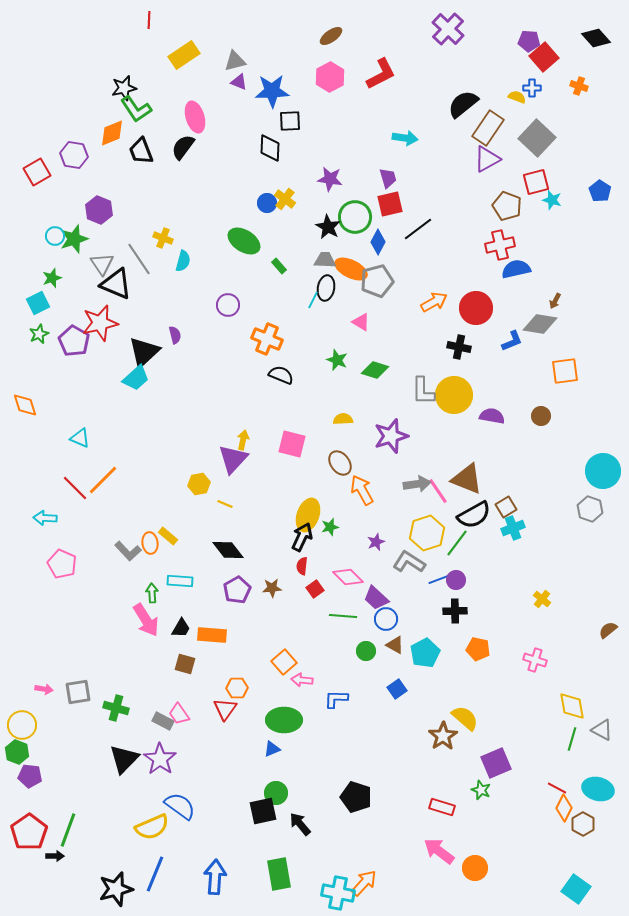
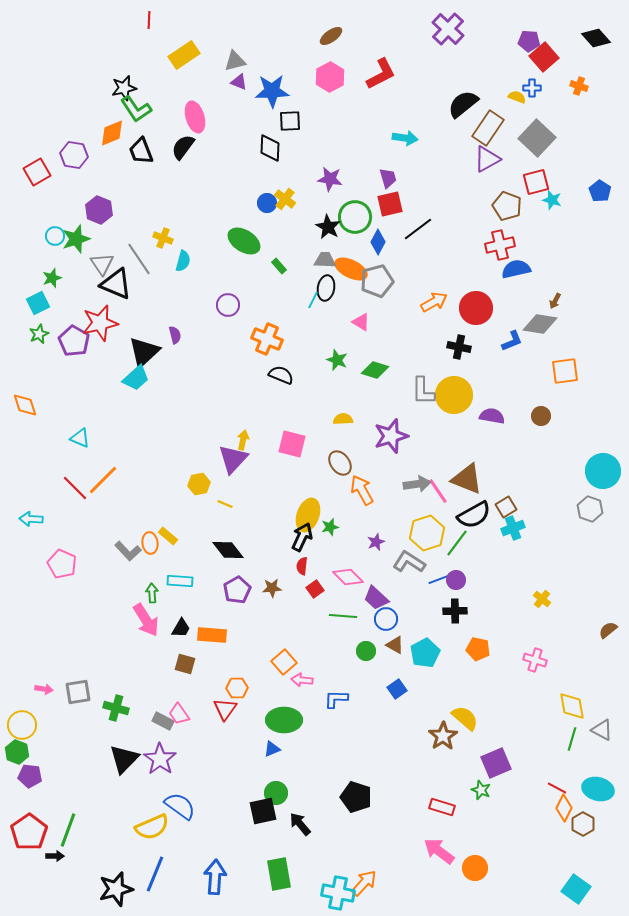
green star at (74, 239): moved 2 px right
cyan arrow at (45, 518): moved 14 px left, 1 px down
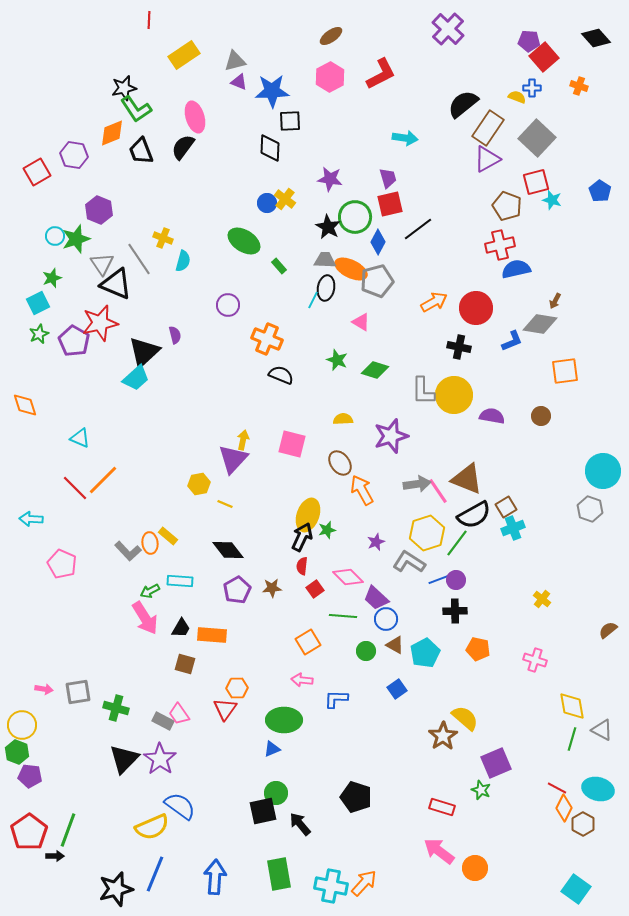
green star at (330, 527): moved 3 px left, 3 px down
green arrow at (152, 593): moved 2 px left, 2 px up; rotated 114 degrees counterclockwise
pink arrow at (146, 620): moved 1 px left, 2 px up
orange square at (284, 662): moved 24 px right, 20 px up; rotated 10 degrees clockwise
cyan cross at (338, 893): moved 7 px left, 7 px up
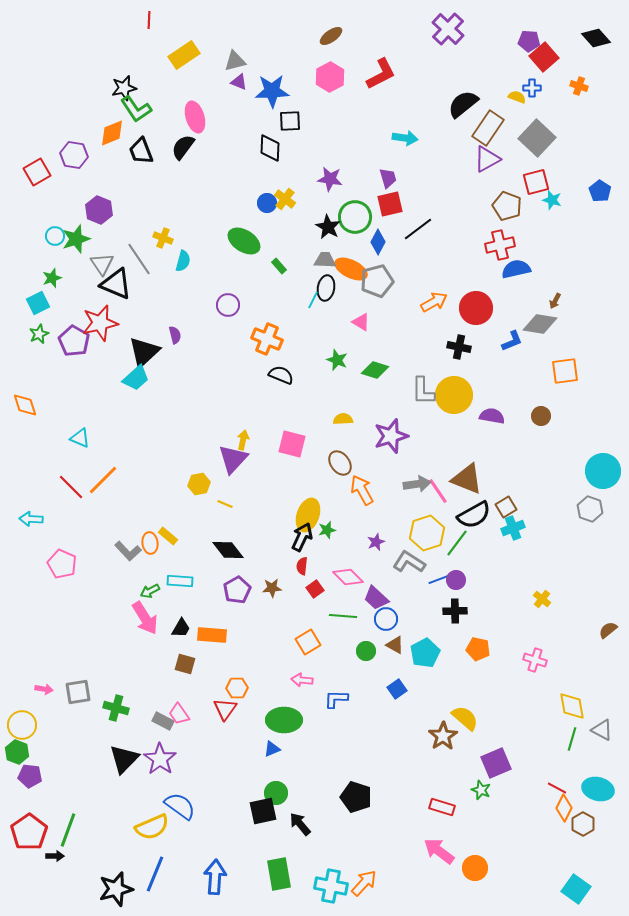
red line at (75, 488): moved 4 px left, 1 px up
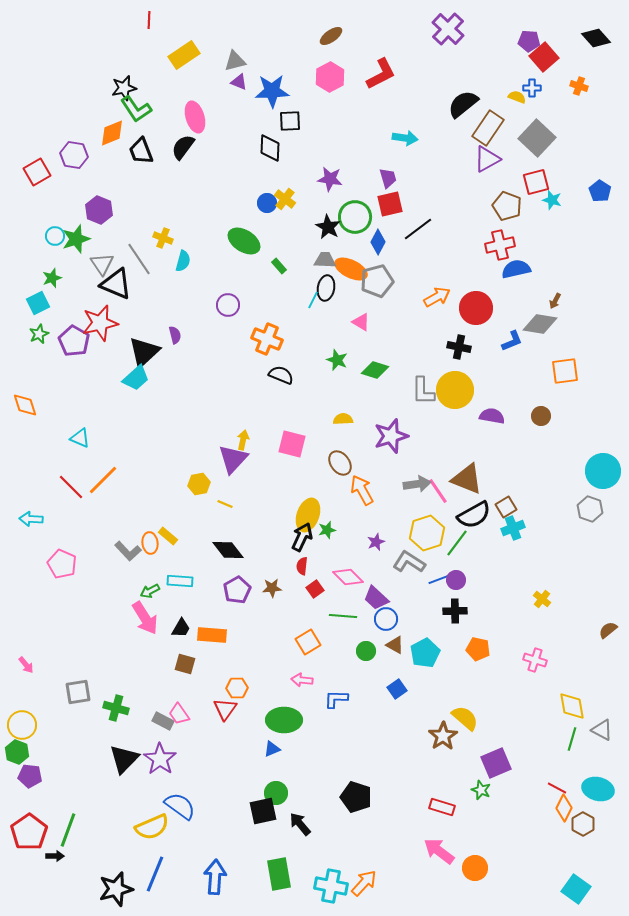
orange arrow at (434, 302): moved 3 px right, 5 px up
yellow circle at (454, 395): moved 1 px right, 5 px up
pink arrow at (44, 689): moved 18 px left, 24 px up; rotated 42 degrees clockwise
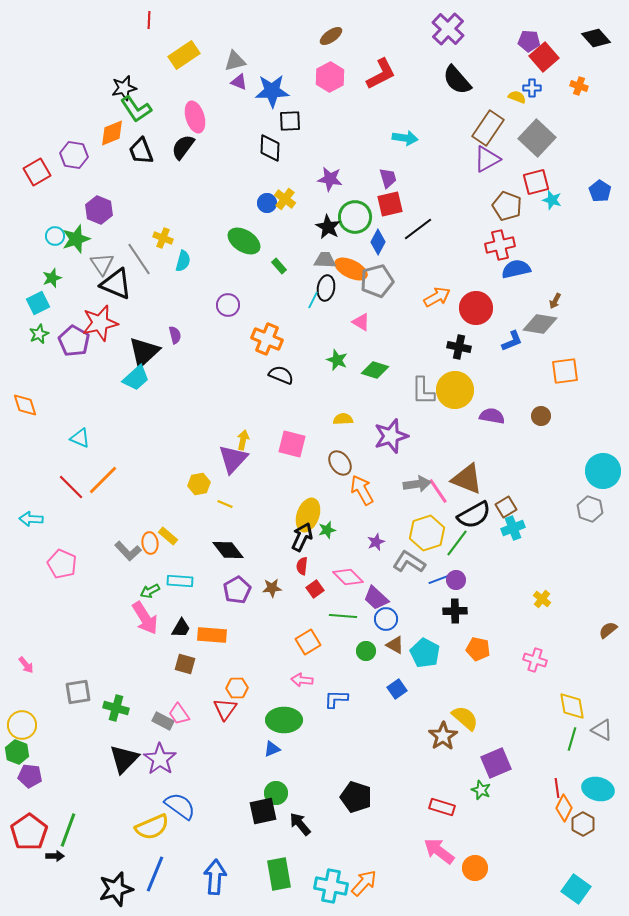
black semicircle at (463, 104): moved 6 px left, 24 px up; rotated 92 degrees counterclockwise
cyan pentagon at (425, 653): rotated 16 degrees counterclockwise
red line at (557, 788): rotated 54 degrees clockwise
